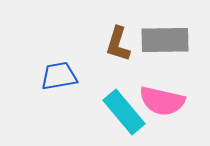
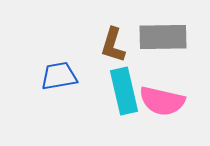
gray rectangle: moved 2 px left, 3 px up
brown L-shape: moved 5 px left, 1 px down
cyan rectangle: moved 21 px up; rotated 27 degrees clockwise
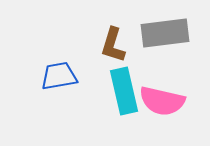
gray rectangle: moved 2 px right, 4 px up; rotated 6 degrees counterclockwise
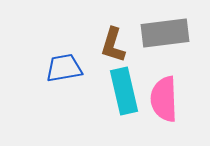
blue trapezoid: moved 5 px right, 8 px up
pink semicircle: moved 2 px right, 2 px up; rotated 75 degrees clockwise
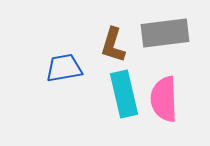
cyan rectangle: moved 3 px down
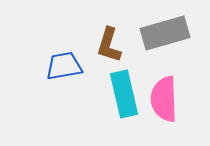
gray rectangle: rotated 9 degrees counterclockwise
brown L-shape: moved 4 px left
blue trapezoid: moved 2 px up
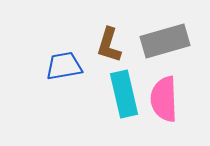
gray rectangle: moved 8 px down
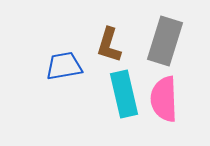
gray rectangle: rotated 57 degrees counterclockwise
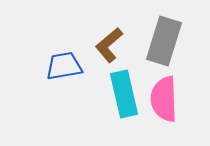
gray rectangle: moved 1 px left
brown L-shape: rotated 33 degrees clockwise
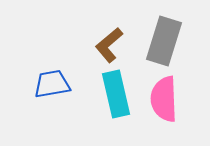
blue trapezoid: moved 12 px left, 18 px down
cyan rectangle: moved 8 px left
